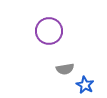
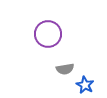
purple circle: moved 1 px left, 3 px down
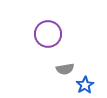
blue star: rotated 12 degrees clockwise
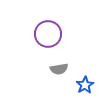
gray semicircle: moved 6 px left
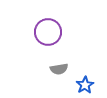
purple circle: moved 2 px up
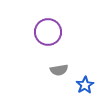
gray semicircle: moved 1 px down
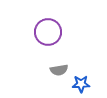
blue star: moved 4 px left, 1 px up; rotated 30 degrees clockwise
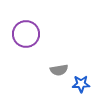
purple circle: moved 22 px left, 2 px down
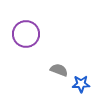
gray semicircle: rotated 150 degrees counterclockwise
